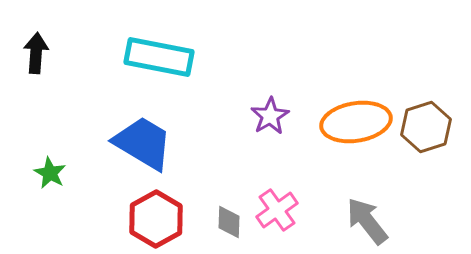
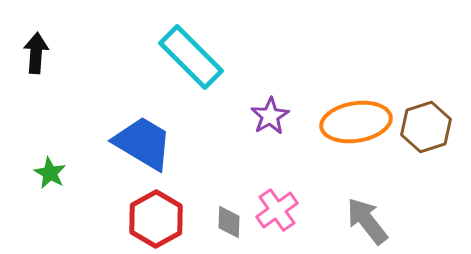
cyan rectangle: moved 32 px right; rotated 34 degrees clockwise
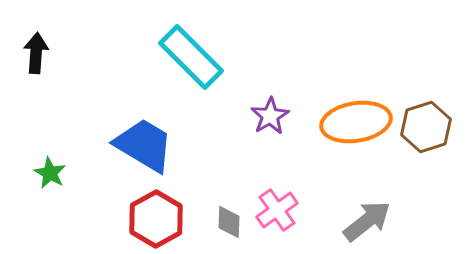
blue trapezoid: moved 1 px right, 2 px down
gray arrow: rotated 90 degrees clockwise
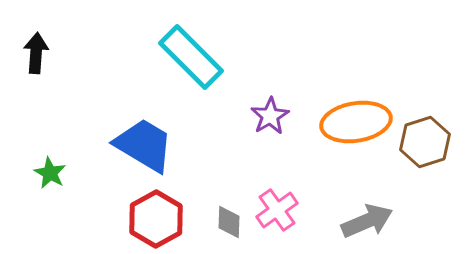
brown hexagon: moved 1 px left, 15 px down
gray arrow: rotated 15 degrees clockwise
